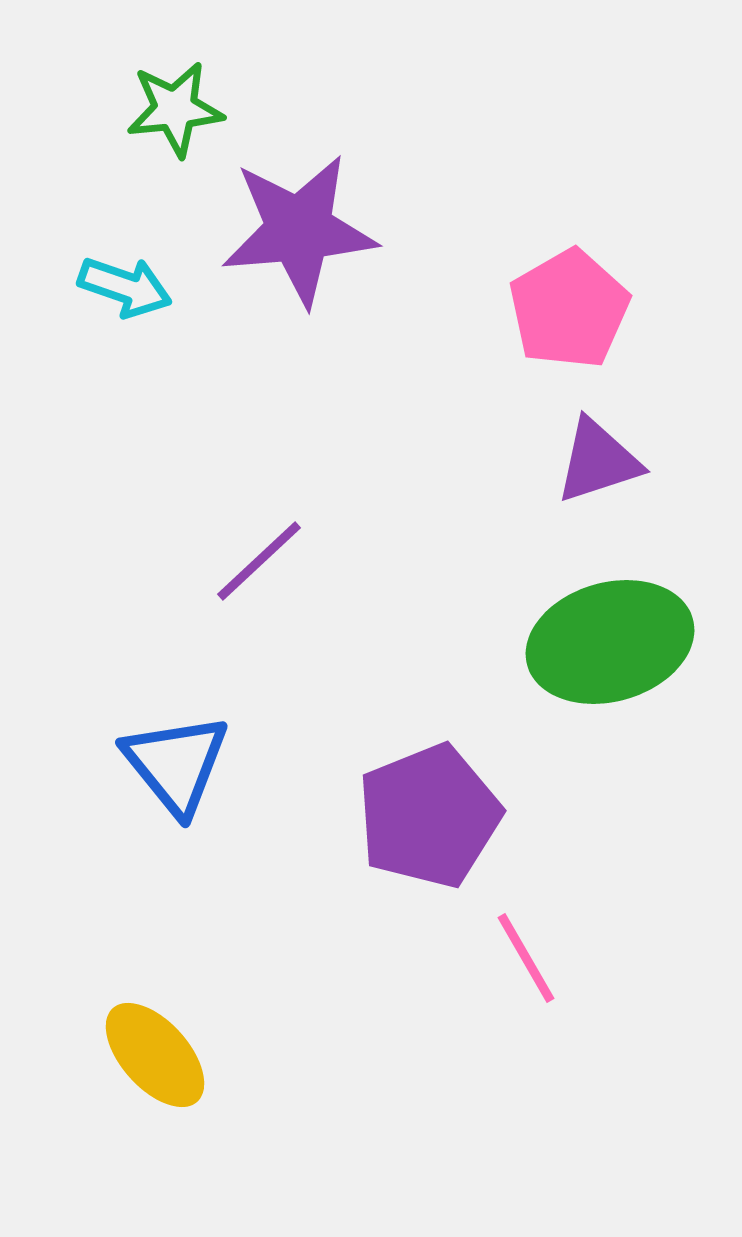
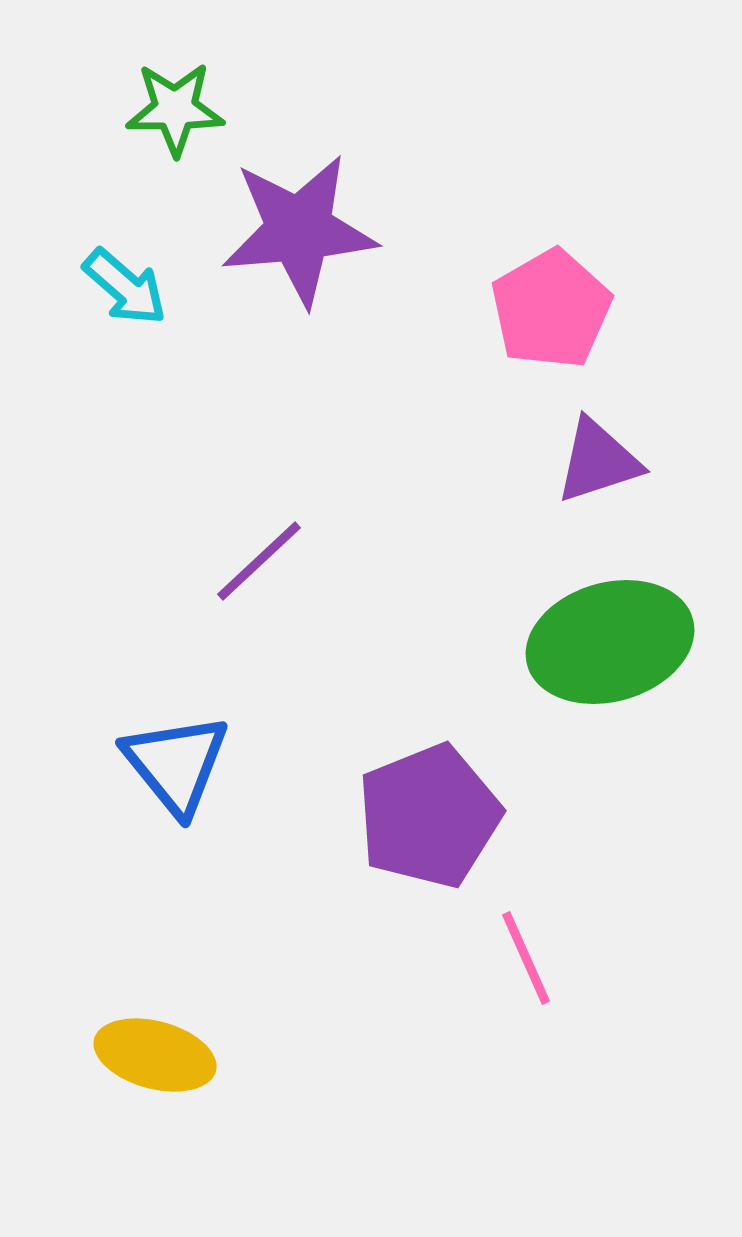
green star: rotated 6 degrees clockwise
cyan arrow: rotated 22 degrees clockwise
pink pentagon: moved 18 px left
pink line: rotated 6 degrees clockwise
yellow ellipse: rotated 33 degrees counterclockwise
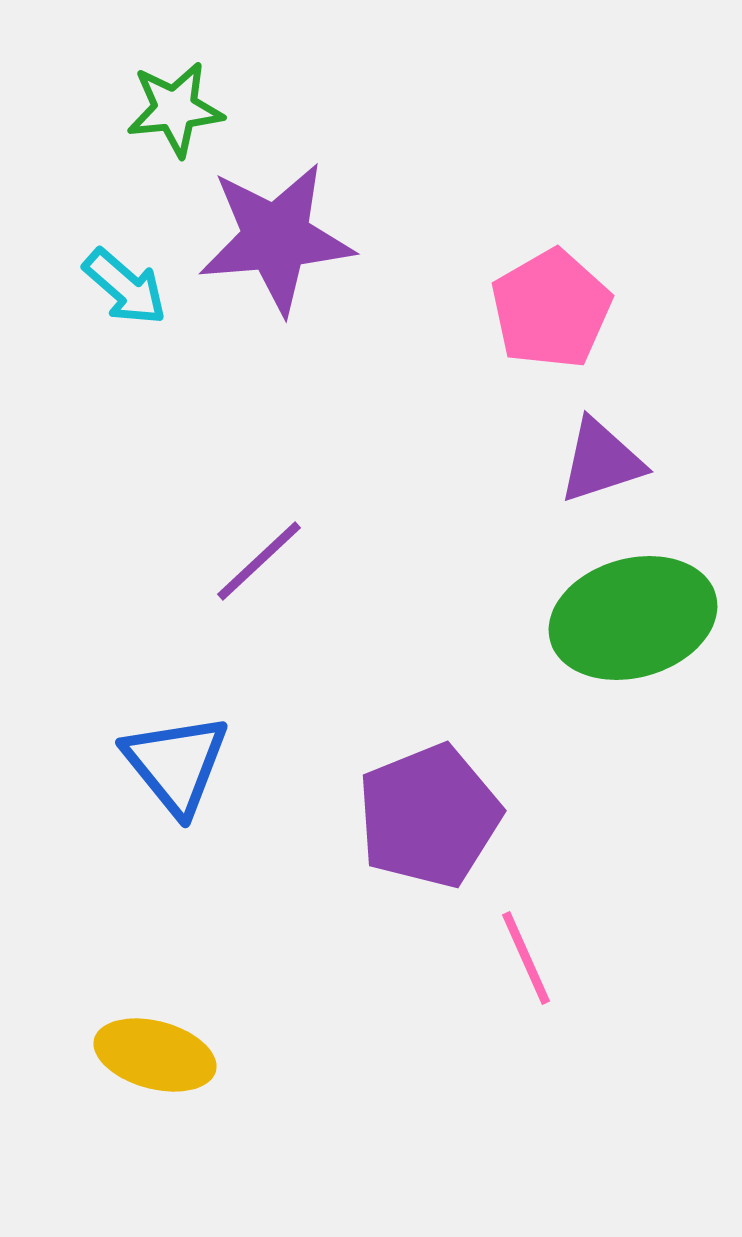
green star: rotated 6 degrees counterclockwise
purple star: moved 23 px left, 8 px down
purple triangle: moved 3 px right
green ellipse: moved 23 px right, 24 px up
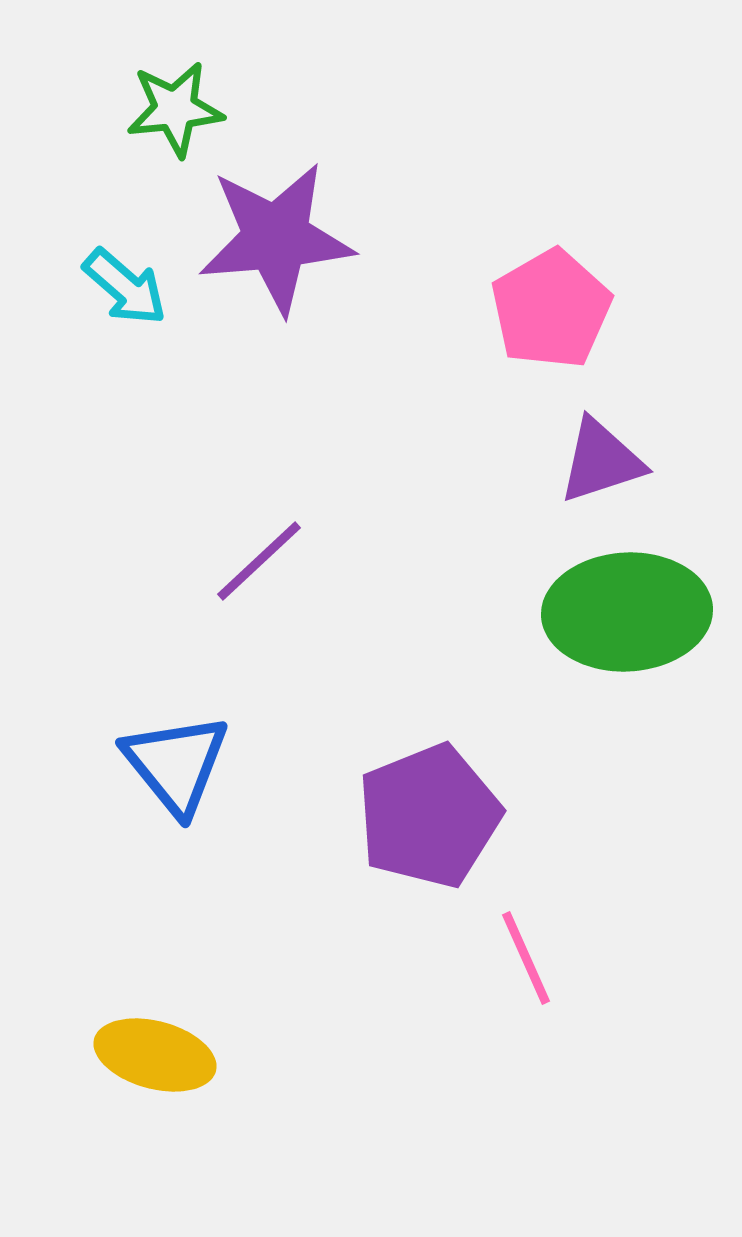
green ellipse: moved 6 px left, 6 px up; rotated 13 degrees clockwise
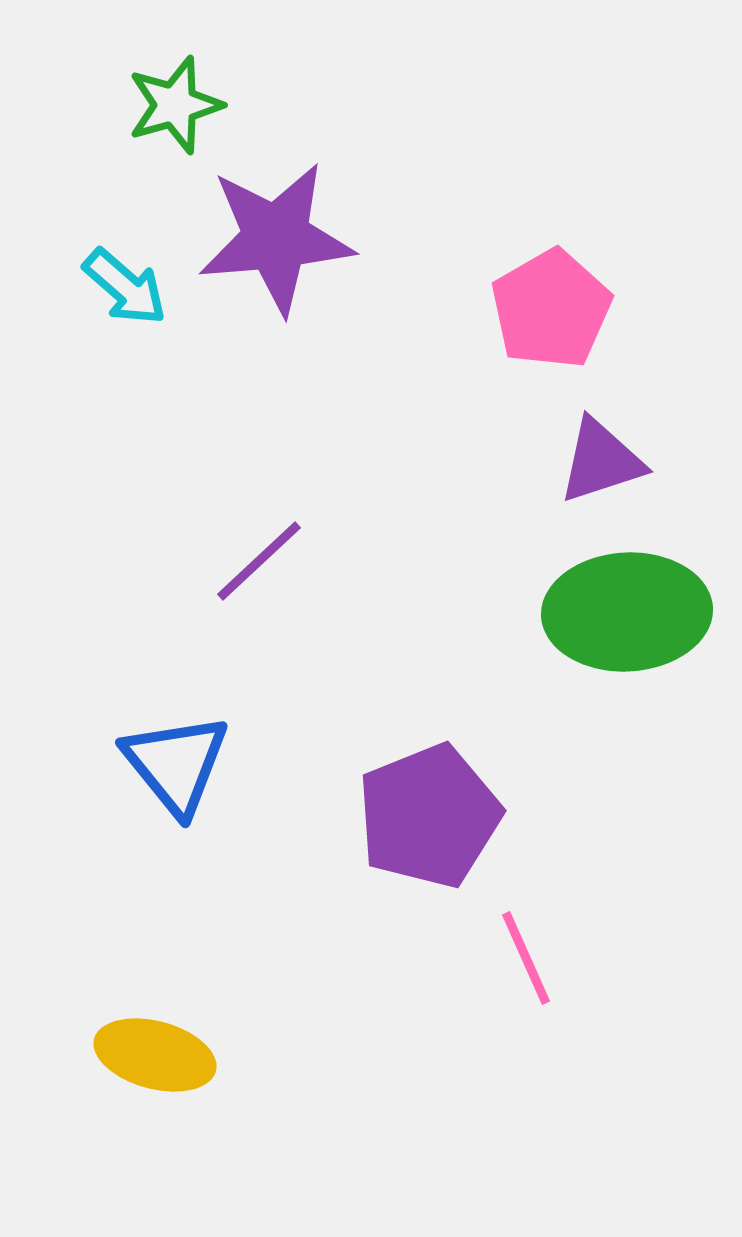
green star: moved 4 px up; rotated 10 degrees counterclockwise
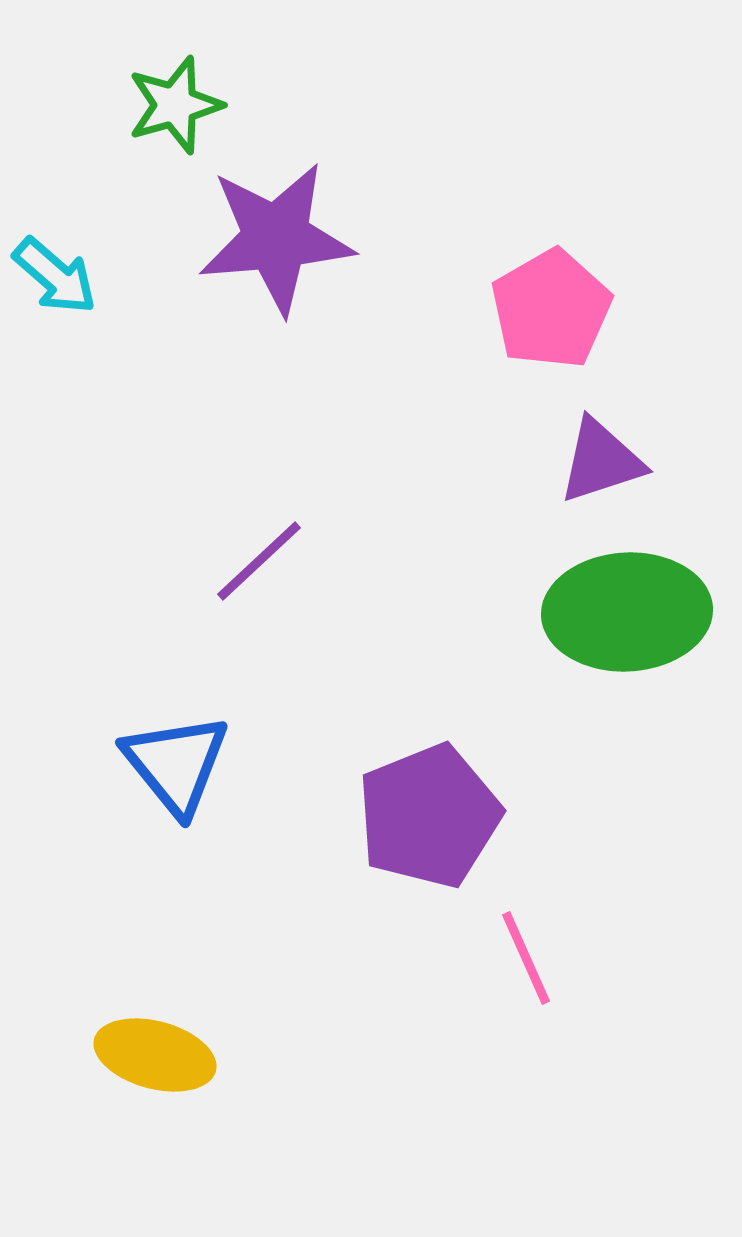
cyan arrow: moved 70 px left, 11 px up
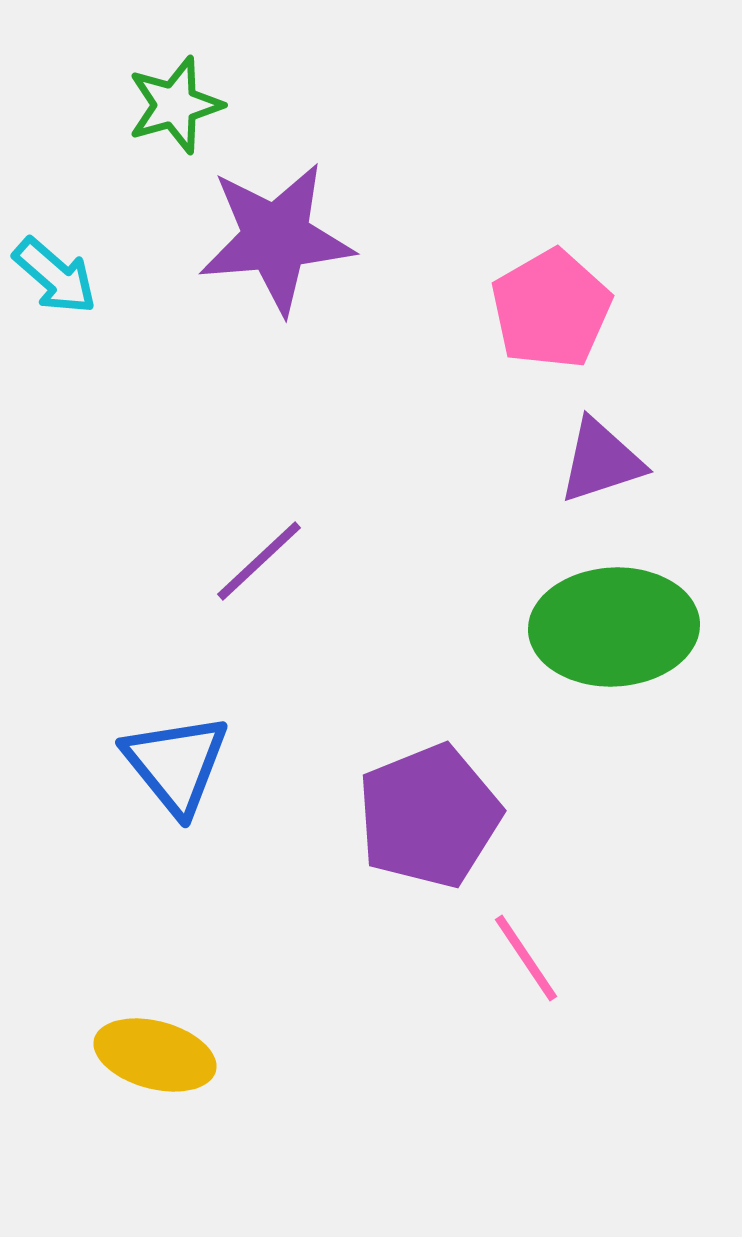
green ellipse: moved 13 px left, 15 px down
pink line: rotated 10 degrees counterclockwise
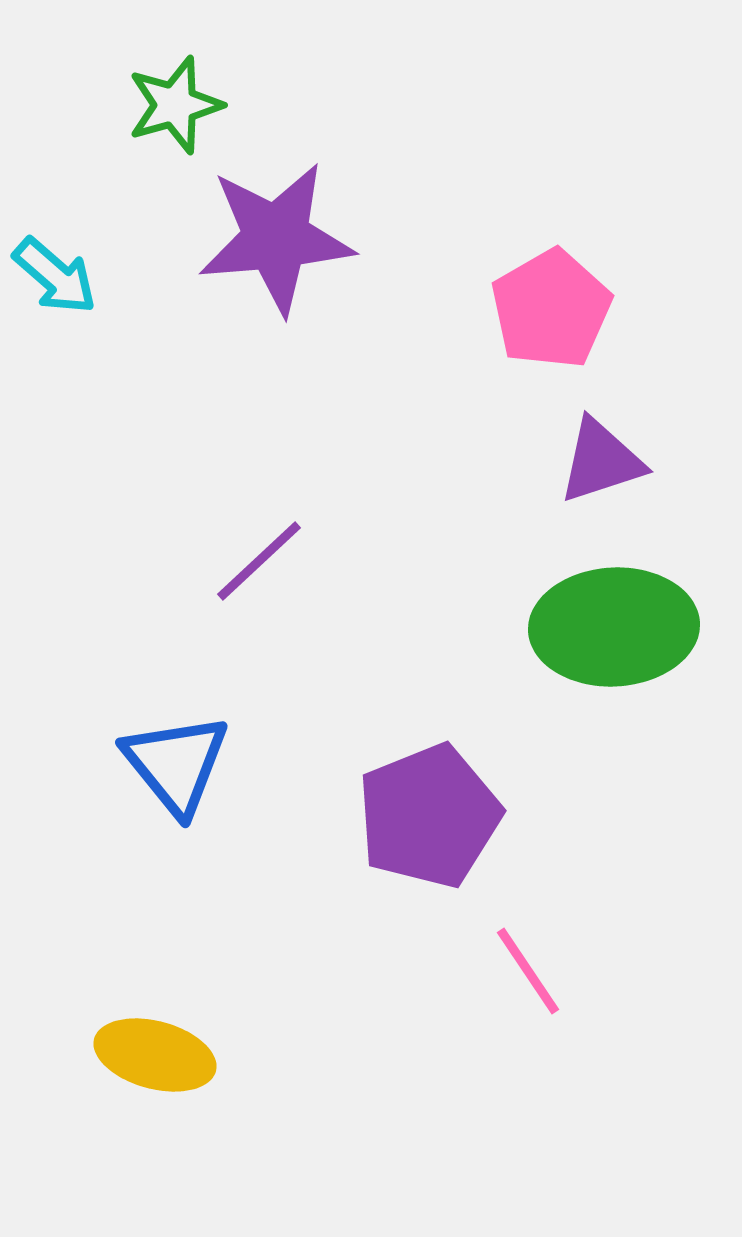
pink line: moved 2 px right, 13 px down
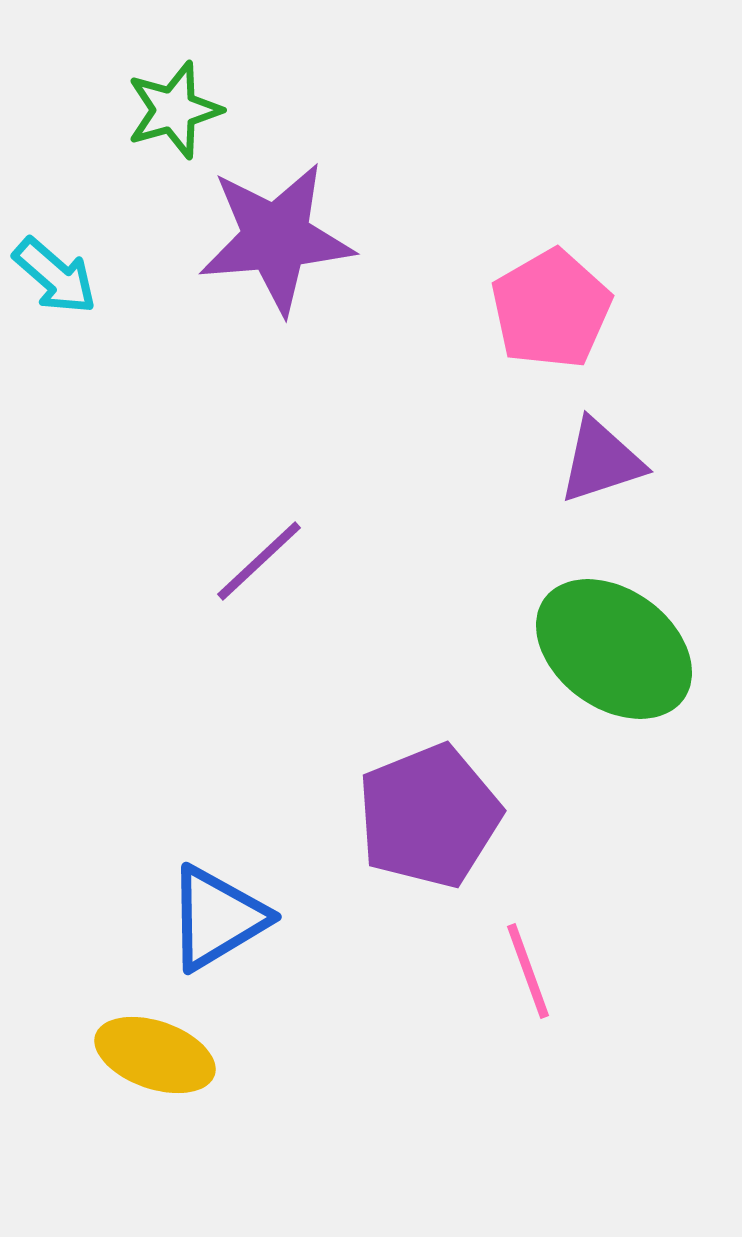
green star: moved 1 px left, 5 px down
green ellipse: moved 22 px down; rotated 39 degrees clockwise
blue triangle: moved 41 px right, 154 px down; rotated 38 degrees clockwise
pink line: rotated 14 degrees clockwise
yellow ellipse: rotated 4 degrees clockwise
